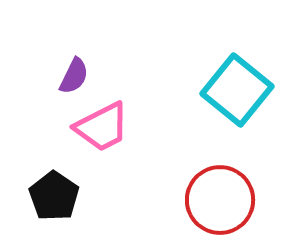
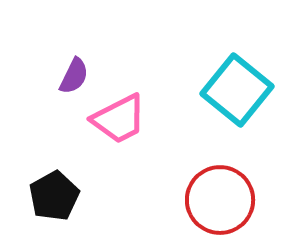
pink trapezoid: moved 17 px right, 8 px up
black pentagon: rotated 9 degrees clockwise
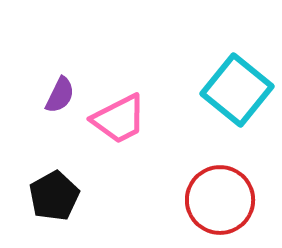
purple semicircle: moved 14 px left, 19 px down
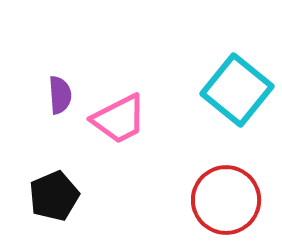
purple semicircle: rotated 30 degrees counterclockwise
black pentagon: rotated 6 degrees clockwise
red circle: moved 6 px right
